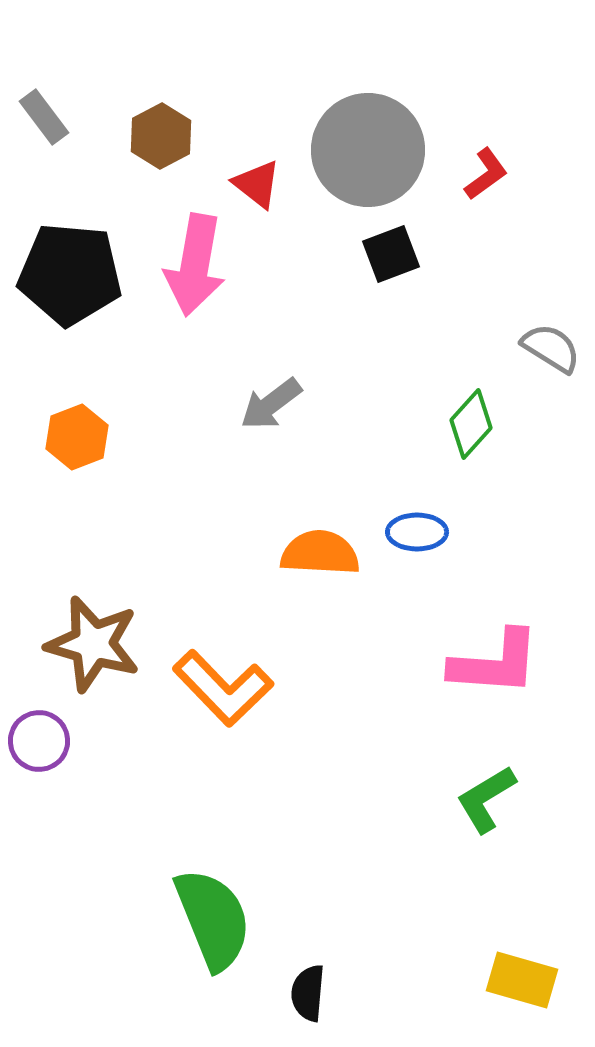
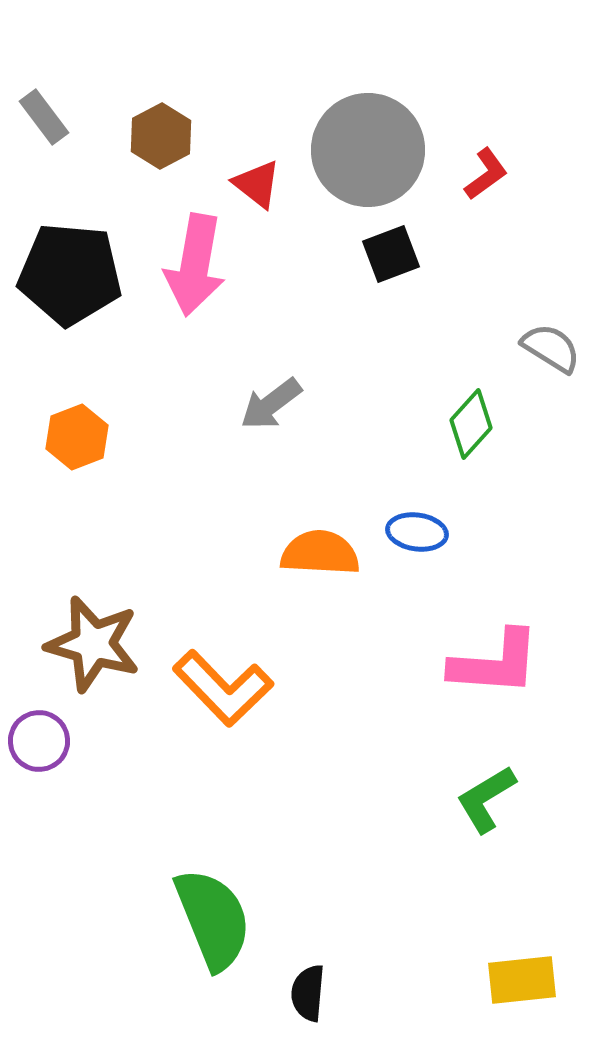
blue ellipse: rotated 8 degrees clockwise
yellow rectangle: rotated 22 degrees counterclockwise
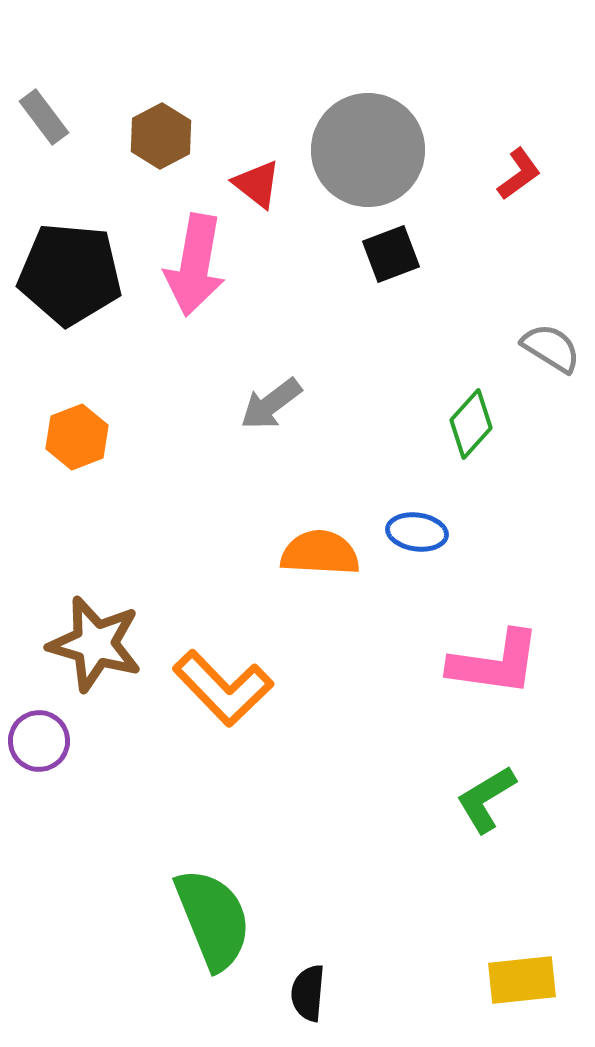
red L-shape: moved 33 px right
brown star: moved 2 px right
pink L-shape: rotated 4 degrees clockwise
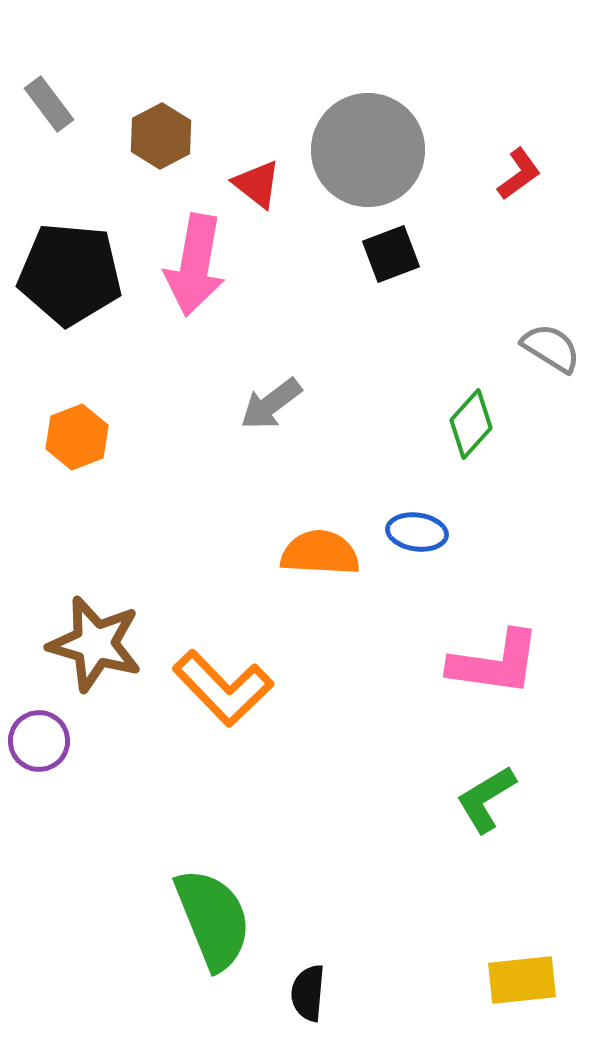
gray rectangle: moved 5 px right, 13 px up
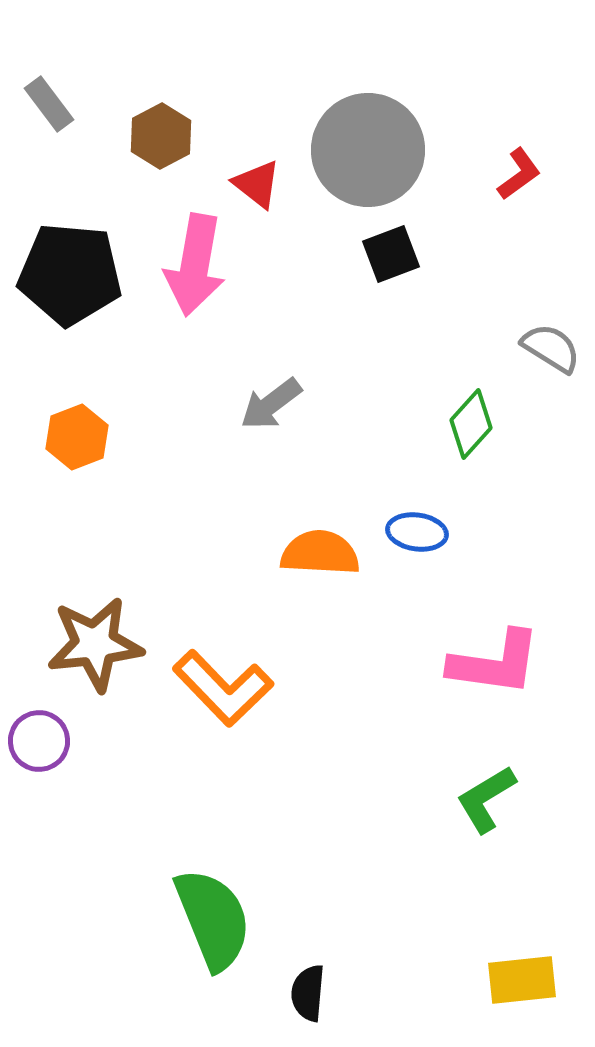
brown star: rotated 22 degrees counterclockwise
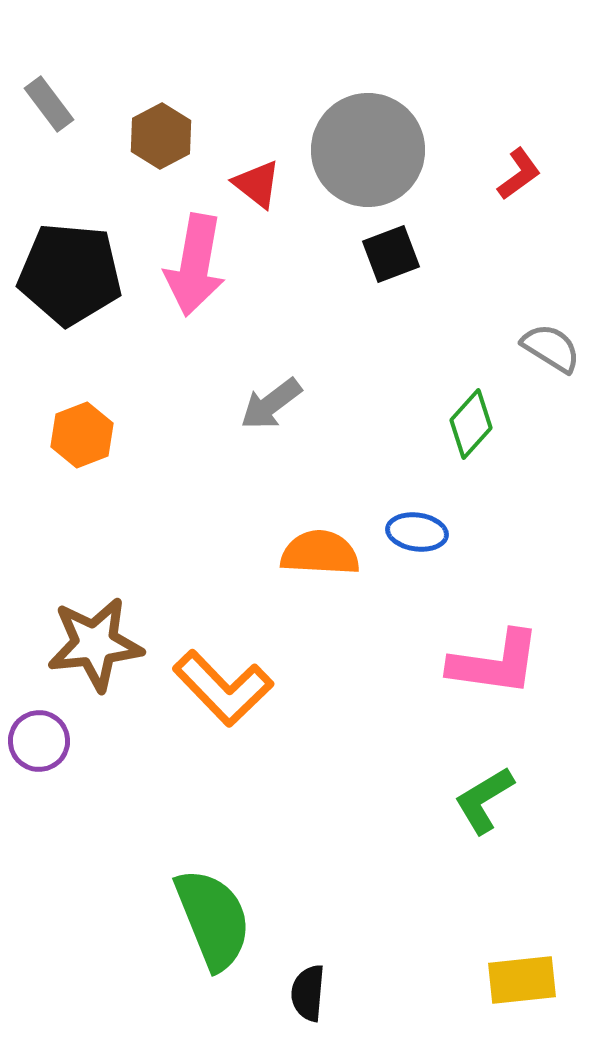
orange hexagon: moved 5 px right, 2 px up
green L-shape: moved 2 px left, 1 px down
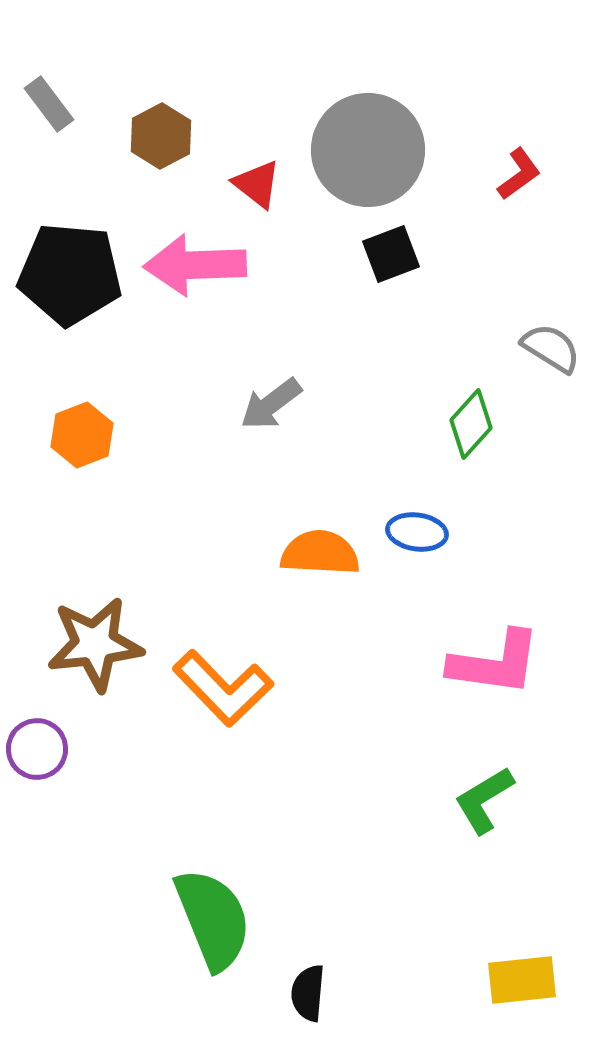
pink arrow: rotated 78 degrees clockwise
purple circle: moved 2 px left, 8 px down
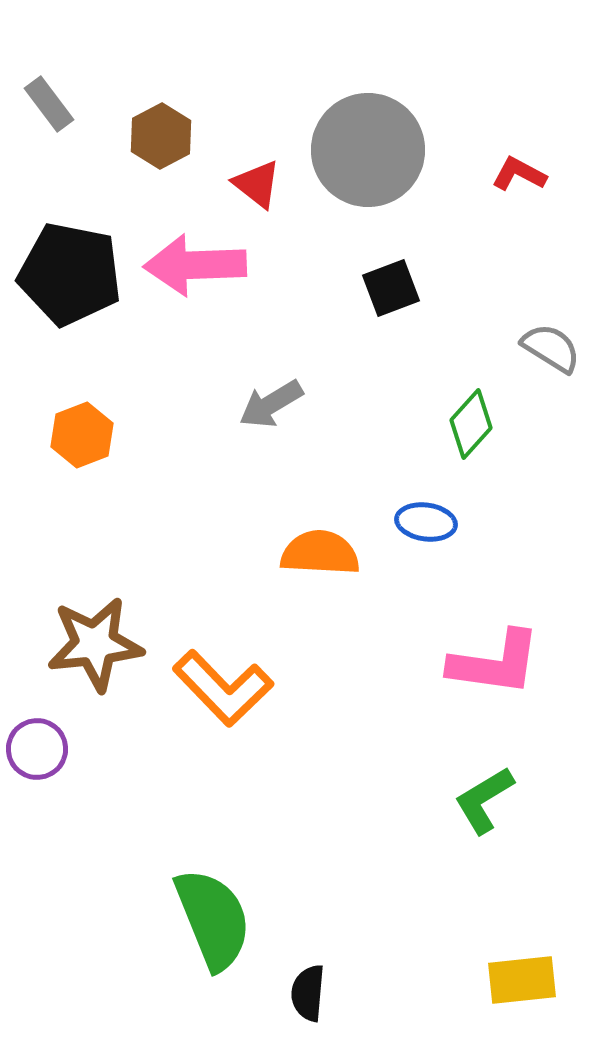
red L-shape: rotated 116 degrees counterclockwise
black square: moved 34 px down
black pentagon: rotated 6 degrees clockwise
gray arrow: rotated 6 degrees clockwise
blue ellipse: moved 9 px right, 10 px up
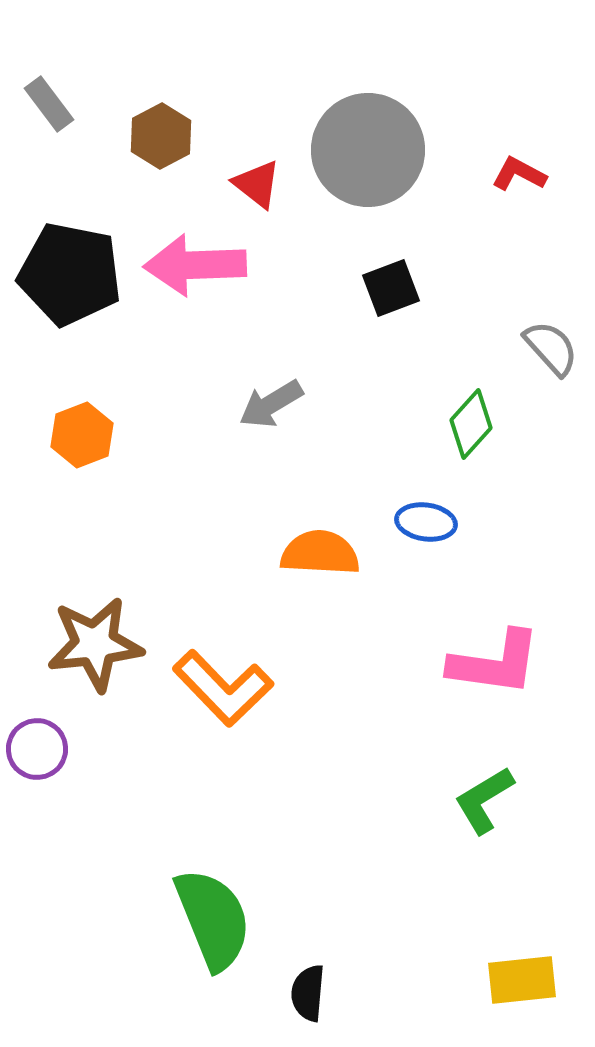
gray semicircle: rotated 16 degrees clockwise
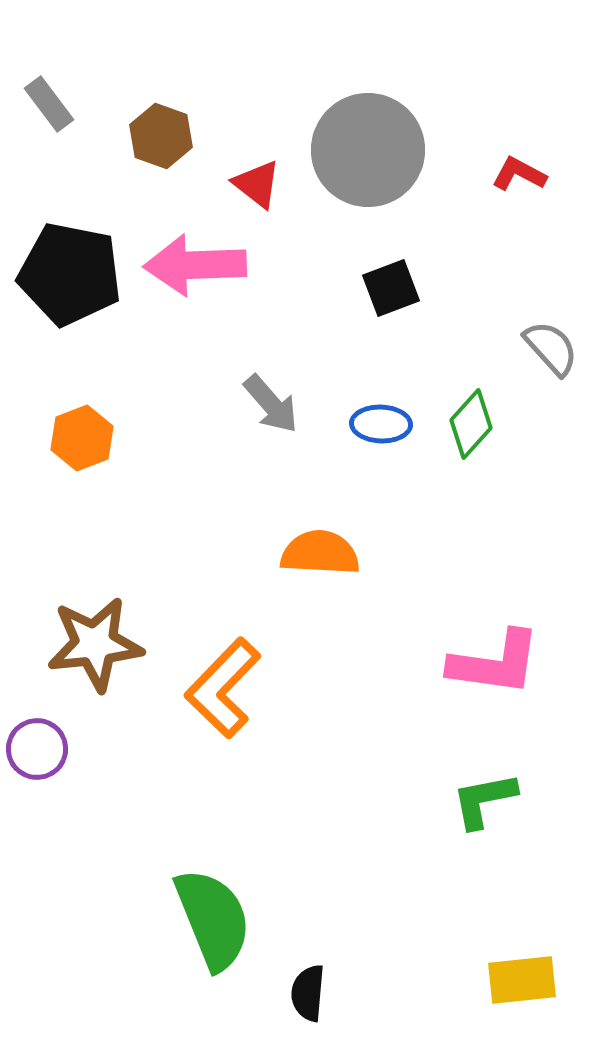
brown hexagon: rotated 12 degrees counterclockwise
gray arrow: rotated 100 degrees counterclockwise
orange hexagon: moved 3 px down
blue ellipse: moved 45 px left, 98 px up; rotated 6 degrees counterclockwise
orange L-shape: rotated 88 degrees clockwise
green L-shape: rotated 20 degrees clockwise
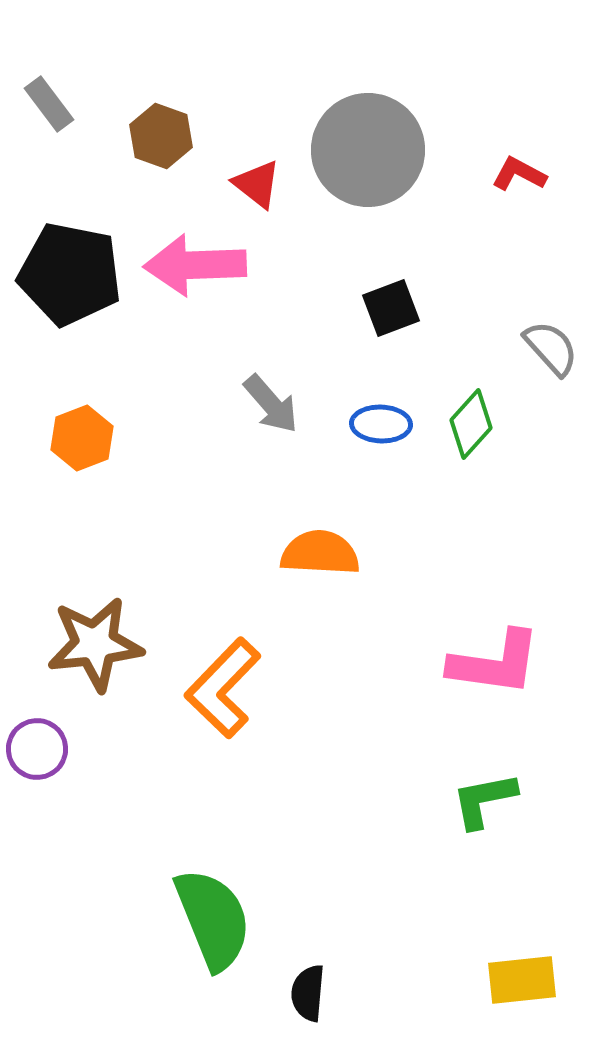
black square: moved 20 px down
